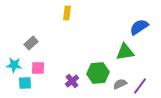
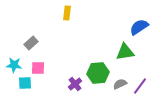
purple cross: moved 3 px right, 3 px down
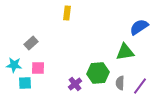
gray semicircle: moved 1 px up; rotated 64 degrees counterclockwise
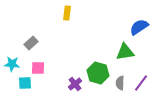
cyan star: moved 2 px left, 1 px up
green hexagon: rotated 20 degrees clockwise
purple line: moved 1 px right, 3 px up
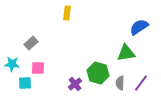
green triangle: moved 1 px right, 1 px down
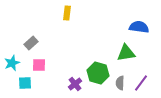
blue semicircle: rotated 42 degrees clockwise
cyan star: moved 1 px up; rotated 28 degrees counterclockwise
pink square: moved 1 px right, 3 px up
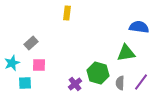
purple line: moved 1 px up
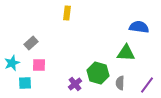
green triangle: rotated 12 degrees clockwise
purple line: moved 6 px right, 3 px down
